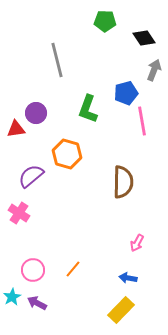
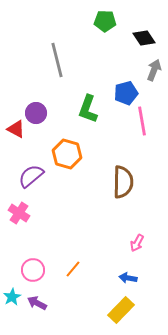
red triangle: rotated 36 degrees clockwise
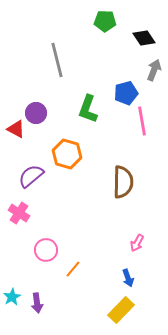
pink circle: moved 13 px right, 20 px up
blue arrow: rotated 120 degrees counterclockwise
purple arrow: rotated 126 degrees counterclockwise
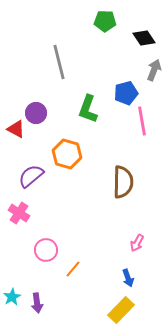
gray line: moved 2 px right, 2 px down
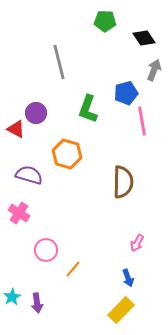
purple semicircle: moved 2 px left, 1 px up; rotated 56 degrees clockwise
